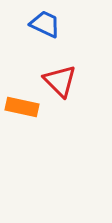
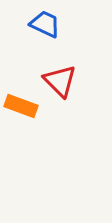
orange rectangle: moved 1 px left, 1 px up; rotated 8 degrees clockwise
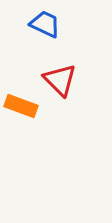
red triangle: moved 1 px up
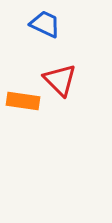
orange rectangle: moved 2 px right, 5 px up; rotated 12 degrees counterclockwise
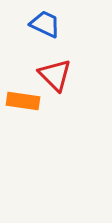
red triangle: moved 5 px left, 5 px up
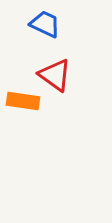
red triangle: rotated 9 degrees counterclockwise
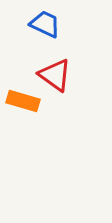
orange rectangle: rotated 8 degrees clockwise
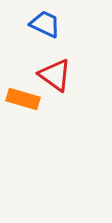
orange rectangle: moved 2 px up
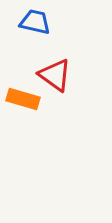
blue trapezoid: moved 10 px left, 2 px up; rotated 12 degrees counterclockwise
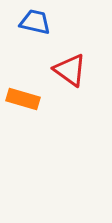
red triangle: moved 15 px right, 5 px up
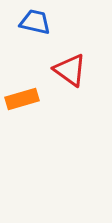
orange rectangle: moved 1 px left; rotated 32 degrees counterclockwise
